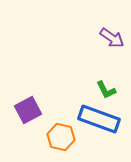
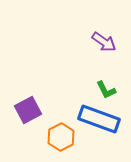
purple arrow: moved 8 px left, 4 px down
orange hexagon: rotated 20 degrees clockwise
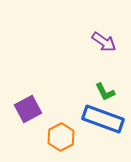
green L-shape: moved 1 px left, 2 px down
purple square: moved 1 px up
blue rectangle: moved 4 px right
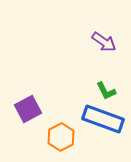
green L-shape: moved 1 px right, 1 px up
